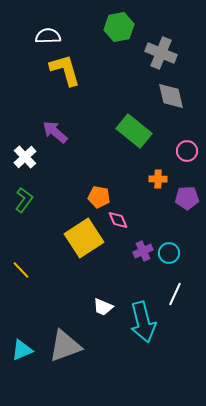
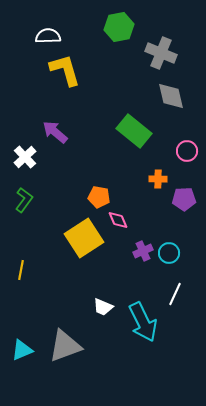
purple pentagon: moved 3 px left, 1 px down
yellow line: rotated 54 degrees clockwise
cyan arrow: rotated 12 degrees counterclockwise
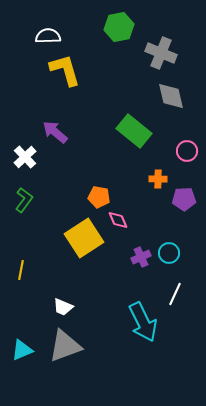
purple cross: moved 2 px left, 6 px down
white trapezoid: moved 40 px left
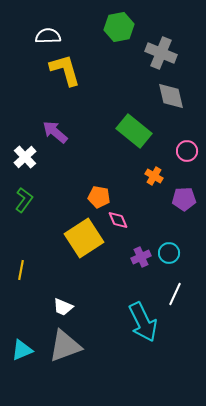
orange cross: moved 4 px left, 3 px up; rotated 30 degrees clockwise
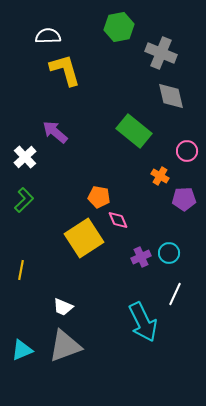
orange cross: moved 6 px right
green L-shape: rotated 10 degrees clockwise
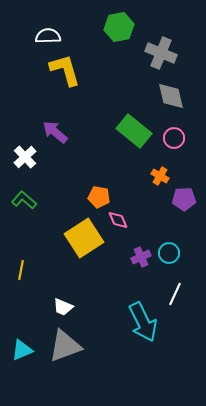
pink circle: moved 13 px left, 13 px up
green L-shape: rotated 95 degrees counterclockwise
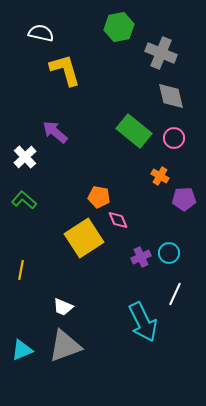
white semicircle: moved 7 px left, 3 px up; rotated 15 degrees clockwise
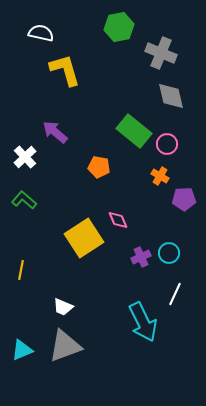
pink circle: moved 7 px left, 6 px down
orange pentagon: moved 30 px up
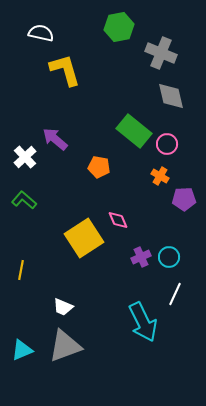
purple arrow: moved 7 px down
cyan circle: moved 4 px down
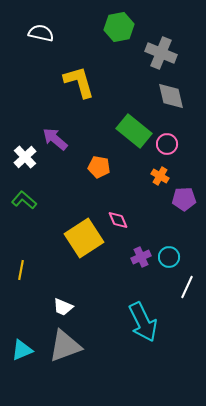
yellow L-shape: moved 14 px right, 12 px down
white line: moved 12 px right, 7 px up
